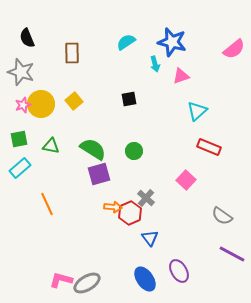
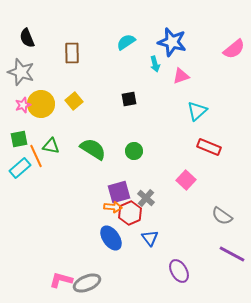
purple square: moved 20 px right, 18 px down
orange line: moved 11 px left, 48 px up
blue ellipse: moved 34 px left, 41 px up
gray ellipse: rotated 8 degrees clockwise
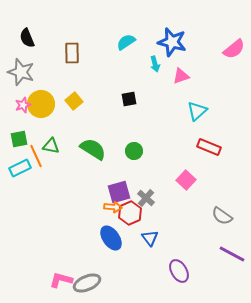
cyan rectangle: rotated 15 degrees clockwise
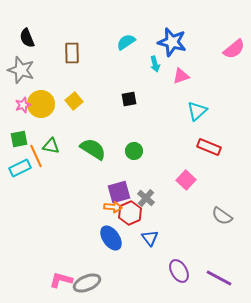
gray star: moved 2 px up
purple line: moved 13 px left, 24 px down
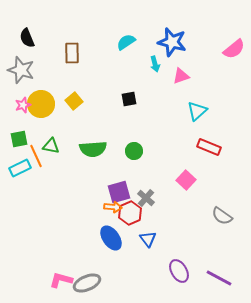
green semicircle: rotated 144 degrees clockwise
blue triangle: moved 2 px left, 1 px down
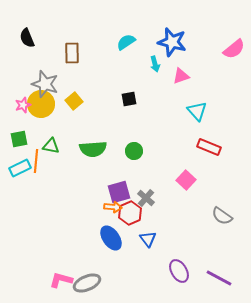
gray star: moved 24 px right, 14 px down
cyan triangle: rotated 30 degrees counterclockwise
orange line: moved 5 px down; rotated 30 degrees clockwise
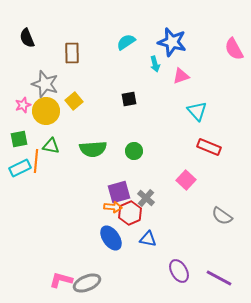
pink semicircle: rotated 100 degrees clockwise
yellow circle: moved 5 px right, 7 px down
blue triangle: rotated 42 degrees counterclockwise
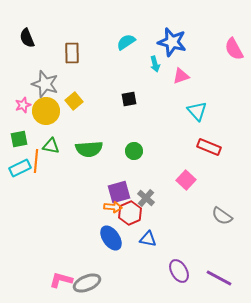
green semicircle: moved 4 px left
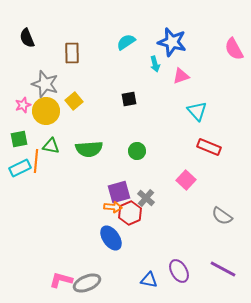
green circle: moved 3 px right
blue triangle: moved 1 px right, 41 px down
purple line: moved 4 px right, 9 px up
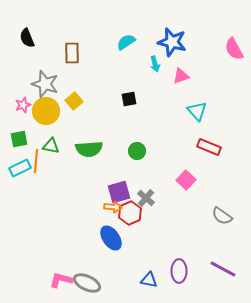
purple ellipse: rotated 30 degrees clockwise
gray ellipse: rotated 48 degrees clockwise
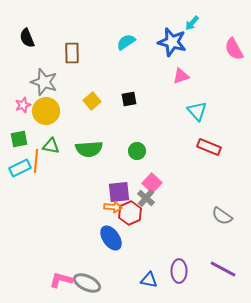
cyan arrow: moved 37 px right, 41 px up; rotated 56 degrees clockwise
gray star: moved 1 px left, 2 px up
yellow square: moved 18 px right
pink square: moved 34 px left, 3 px down
purple square: rotated 10 degrees clockwise
